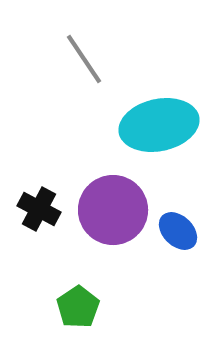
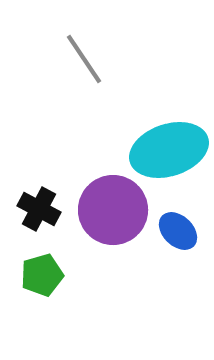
cyan ellipse: moved 10 px right, 25 px down; rotated 6 degrees counterclockwise
green pentagon: moved 36 px left, 32 px up; rotated 18 degrees clockwise
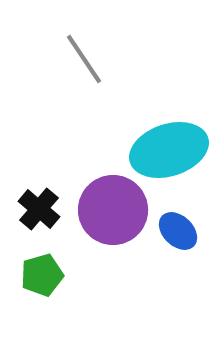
black cross: rotated 12 degrees clockwise
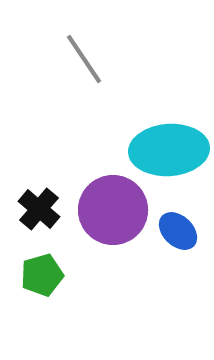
cyan ellipse: rotated 14 degrees clockwise
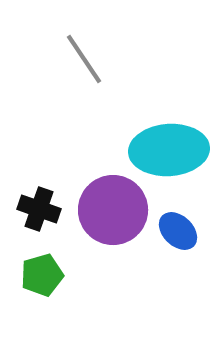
black cross: rotated 21 degrees counterclockwise
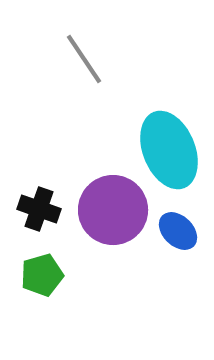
cyan ellipse: rotated 72 degrees clockwise
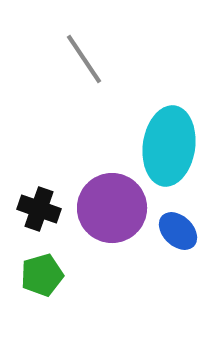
cyan ellipse: moved 4 px up; rotated 30 degrees clockwise
purple circle: moved 1 px left, 2 px up
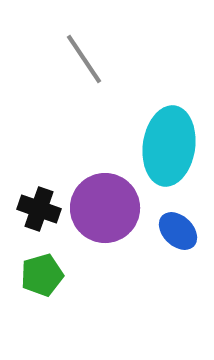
purple circle: moved 7 px left
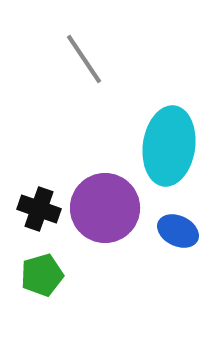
blue ellipse: rotated 18 degrees counterclockwise
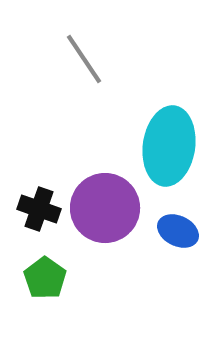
green pentagon: moved 3 px right, 3 px down; rotated 21 degrees counterclockwise
